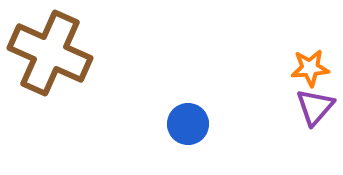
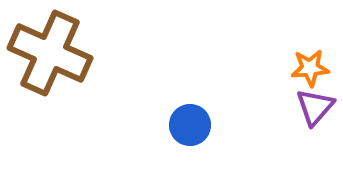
blue circle: moved 2 px right, 1 px down
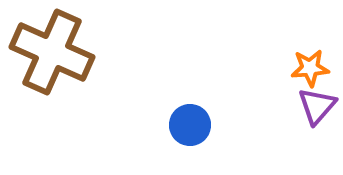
brown cross: moved 2 px right, 1 px up
purple triangle: moved 2 px right, 1 px up
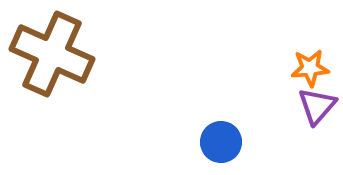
brown cross: moved 2 px down
blue circle: moved 31 px right, 17 px down
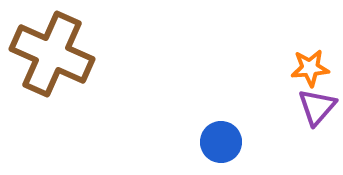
purple triangle: moved 1 px down
